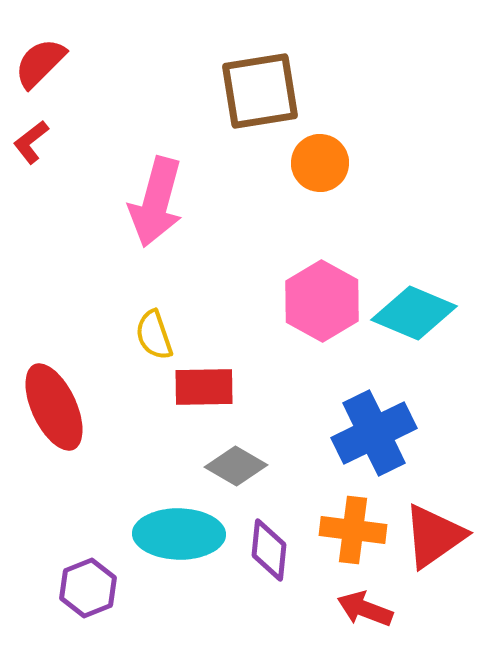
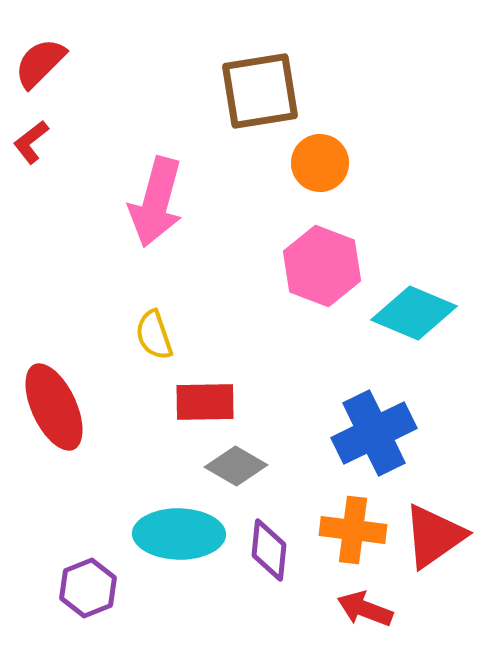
pink hexagon: moved 35 px up; rotated 8 degrees counterclockwise
red rectangle: moved 1 px right, 15 px down
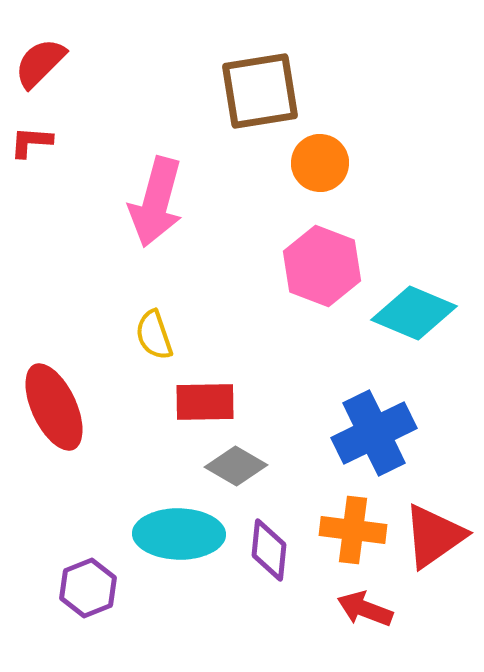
red L-shape: rotated 42 degrees clockwise
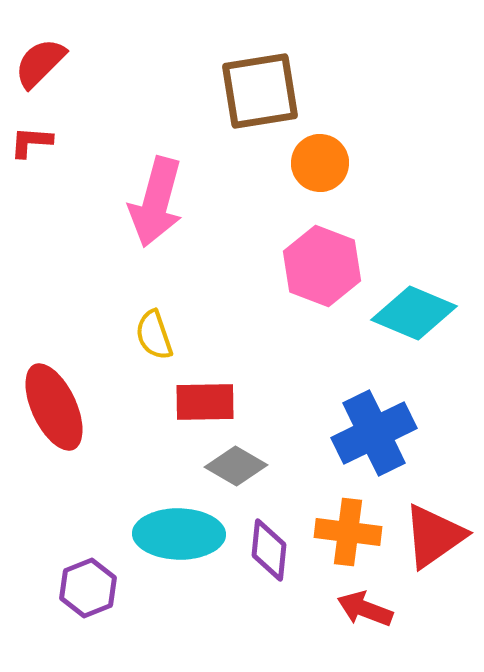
orange cross: moved 5 px left, 2 px down
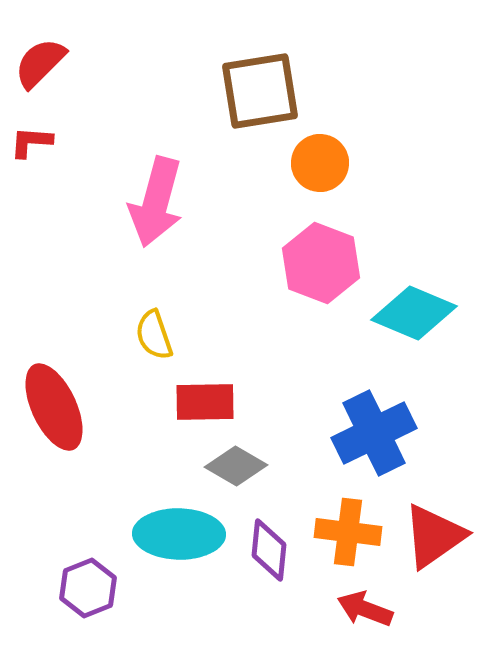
pink hexagon: moved 1 px left, 3 px up
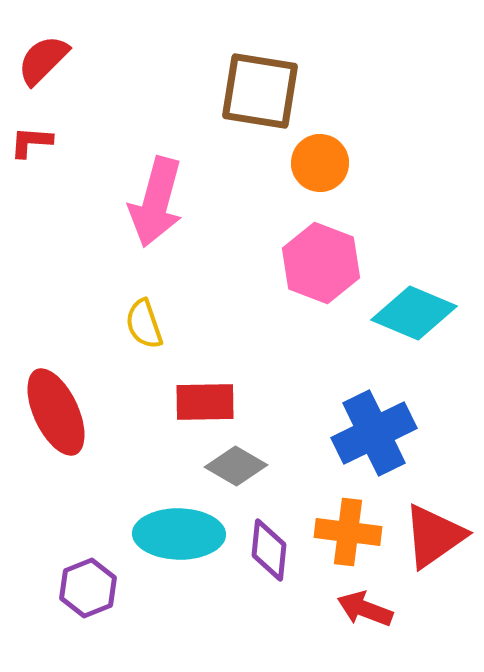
red semicircle: moved 3 px right, 3 px up
brown square: rotated 18 degrees clockwise
yellow semicircle: moved 10 px left, 11 px up
red ellipse: moved 2 px right, 5 px down
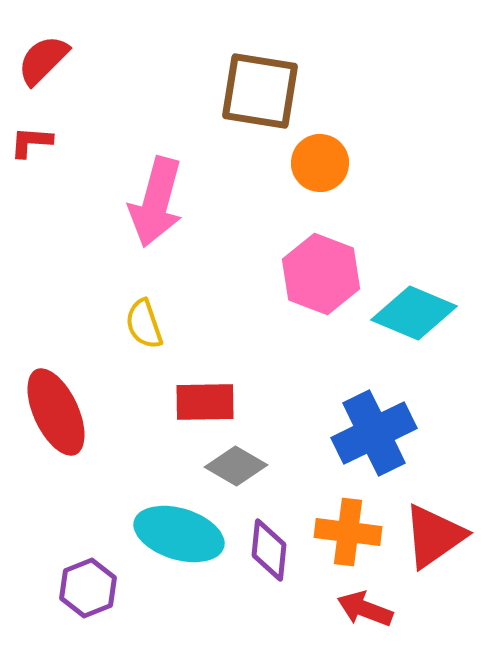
pink hexagon: moved 11 px down
cyan ellipse: rotated 16 degrees clockwise
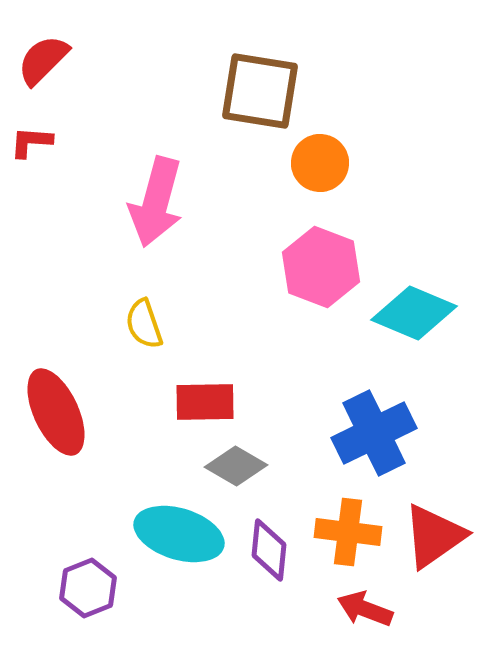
pink hexagon: moved 7 px up
